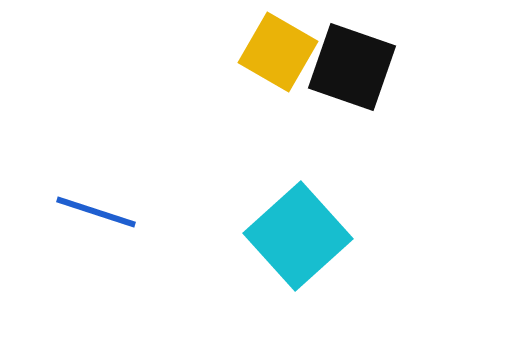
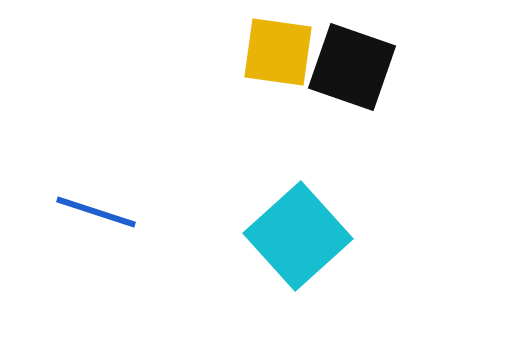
yellow square: rotated 22 degrees counterclockwise
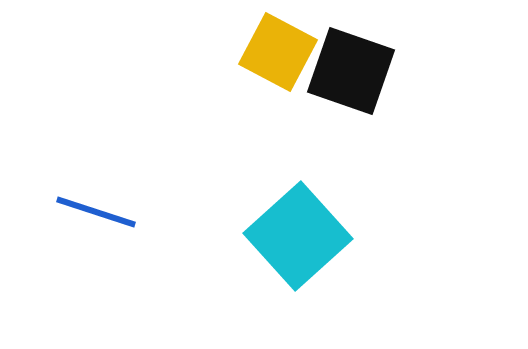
yellow square: rotated 20 degrees clockwise
black square: moved 1 px left, 4 px down
